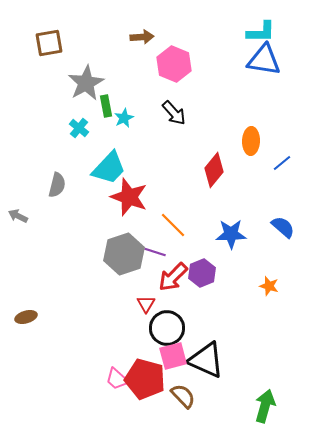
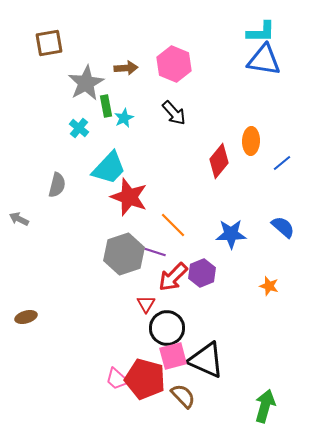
brown arrow: moved 16 px left, 31 px down
red diamond: moved 5 px right, 9 px up
gray arrow: moved 1 px right, 3 px down
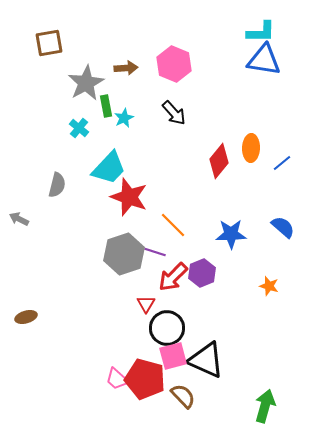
orange ellipse: moved 7 px down
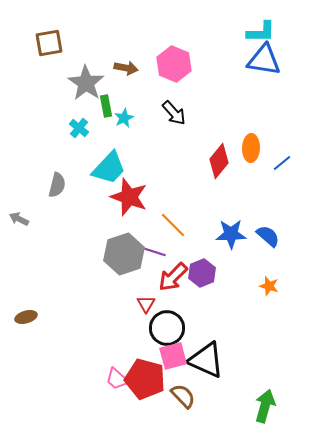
brown arrow: rotated 15 degrees clockwise
gray star: rotated 9 degrees counterclockwise
blue semicircle: moved 15 px left, 9 px down
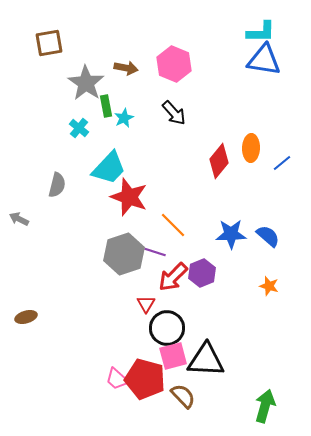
black triangle: rotated 21 degrees counterclockwise
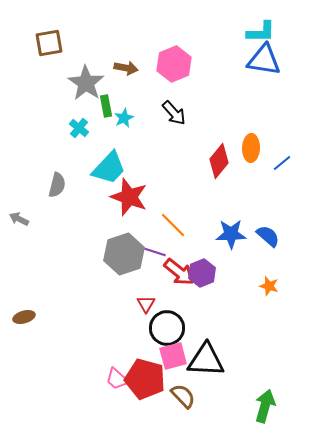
pink hexagon: rotated 16 degrees clockwise
red arrow: moved 6 px right, 5 px up; rotated 96 degrees counterclockwise
brown ellipse: moved 2 px left
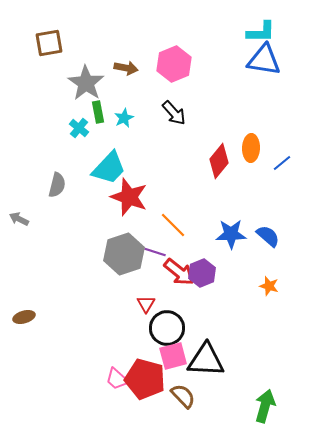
green rectangle: moved 8 px left, 6 px down
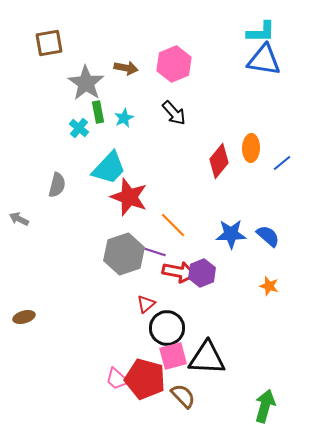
red arrow: rotated 28 degrees counterclockwise
red triangle: rotated 18 degrees clockwise
black triangle: moved 1 px right, 2 px up
